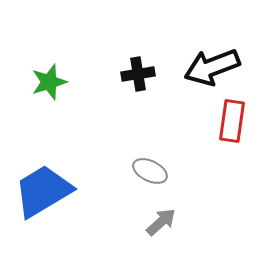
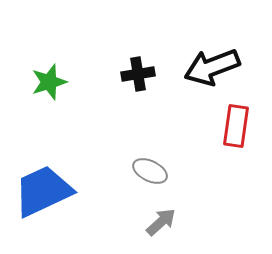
red rectangle: moved 4 px right, 5 px down
blue trapezoid: rotated 6 degrees clockwise
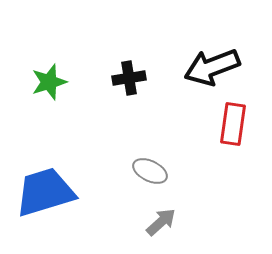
black cross: moved 9 px left, 4 px down
red rectangle: moved 3 px left, 2 px up
blue trapezoid: moved 2 px right, 1 px down; rotated 8 degrees clockwise
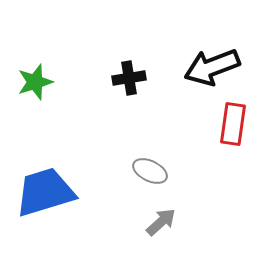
green star: moved 14 px left
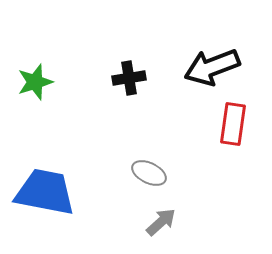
gray ellipse: moved 1 px left, 2 px down
blue trapezoid: rotated 28 degrees clockwise
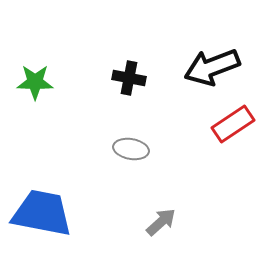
black cross: rotated 20 degrees clockwise
green star: rotated 18 degrees clockwise
red rectangle: rotated 48 degrees clockwise
gray ellipse: moved 18 px left, 24 px up; rotated 16 degrees counterclockwise
blue trapezoid: moved 3 px left, 21 px down
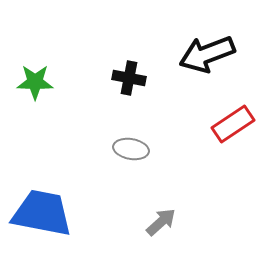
black arrow: moved 5 px left, 13 px up
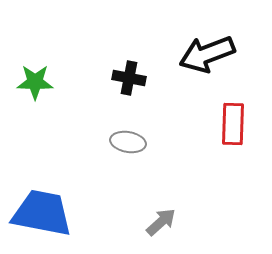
red rectangle: rotated 54 degrees counterclockwise
gray ellipse: moved 3 px left, 7 px up
